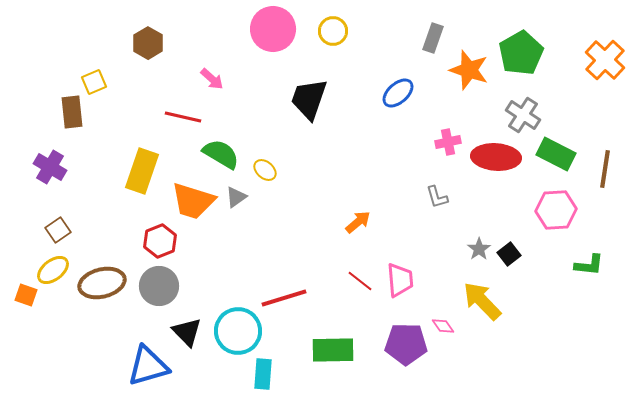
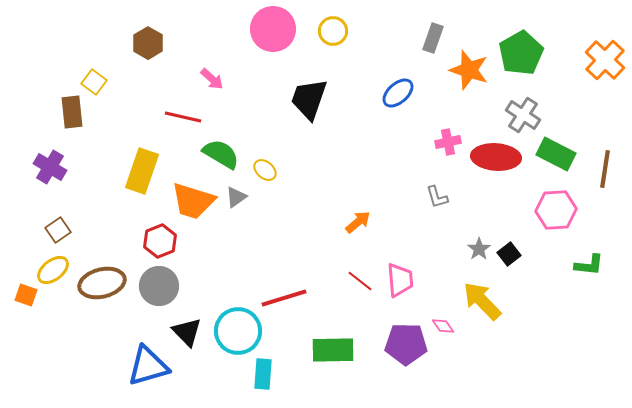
yellow square at (94, 82): rotated 30 degrees counterclockwise
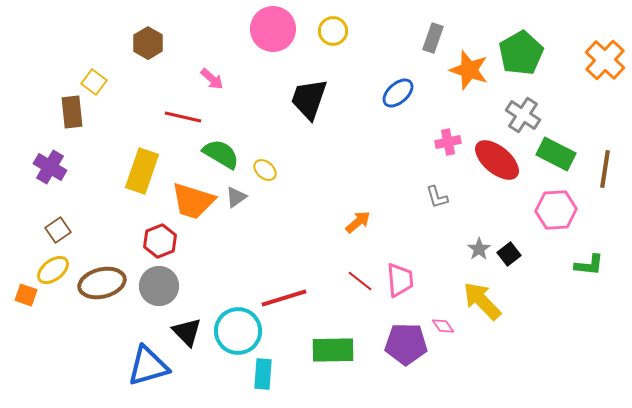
red ellipse at (496, 157): moved 1 px right, 3 px down; rotated 36 degrees clockwise
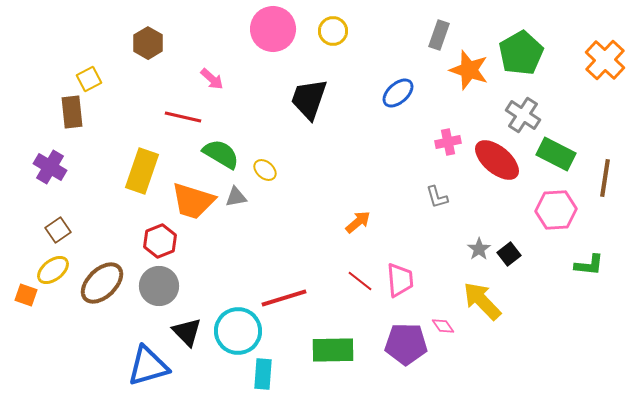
gray rectangle at (433, 38): moved 6 px right, 3 px up
yellow square at (94, 82): moved 5 px left, 3 px up; rotated 25 degrees clockwise
brown line at (605, 169): moved 9 px down
gray triangle at (236, 197): rotated 25 degrees clockwise
brown ellipse at (102, 283): rotated 30 degrees counterclockwise
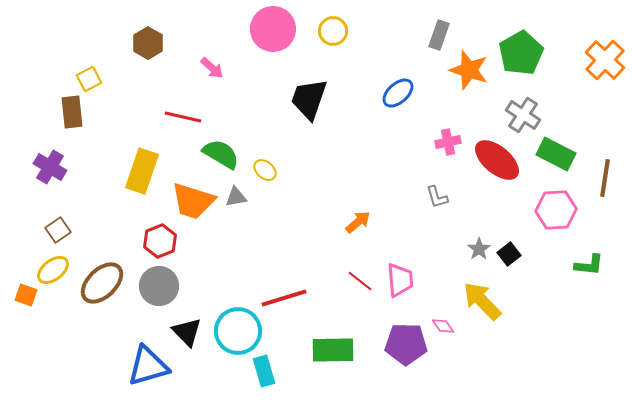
pink arrow at (212, 79): moved 11 px up
cyan rectangle at (263, 374): moved 1 px right, 3 px up; rotated 20 degrees counterclockwise
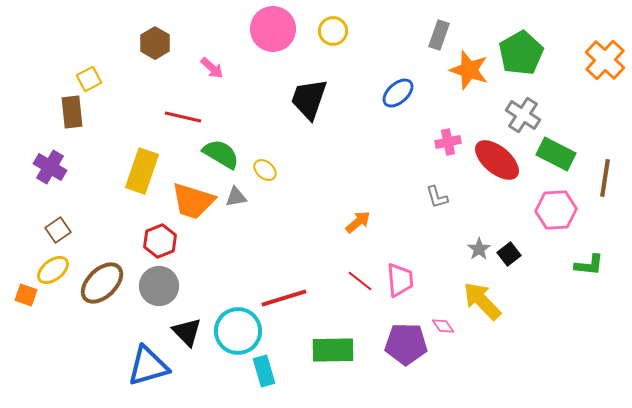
brown hexagon at (148, 43): moved 7 px right
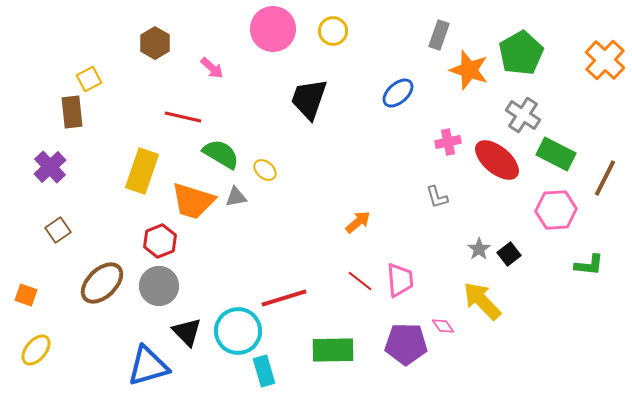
purple cross at (50, 167): rotated 16 degrees clockwise
brown line at (605, 178): rotated 18 degrees clockwise
yellow ellipse at (53, 270): moved 17 px left, 80 px down; rotated 12 degrees counterclockwise
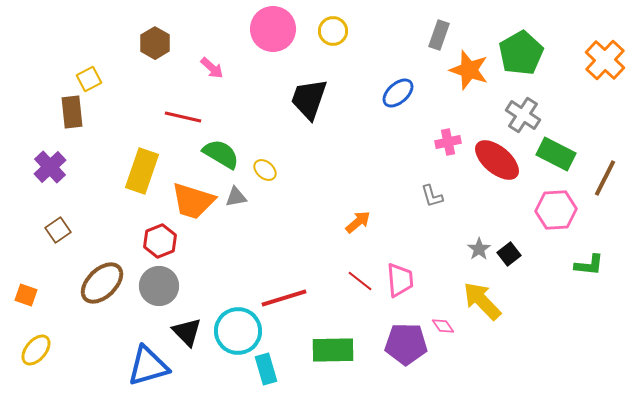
gray L-shape at (437, 197): moved 5 px left, 1 px up
cyan rectangle at (264, 371): moved 2 px right, 2 px up
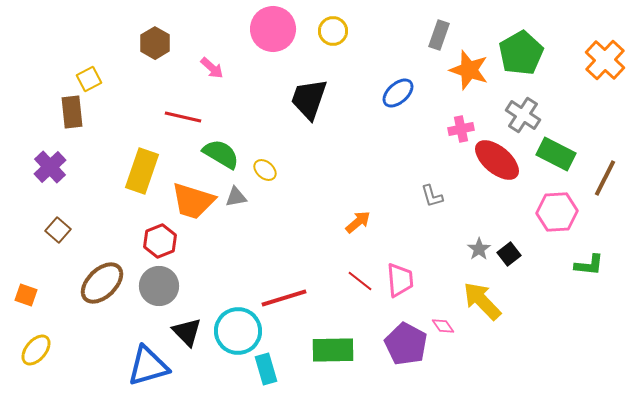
pink cross at (448, 142): moved 13 px right, 13 px up
pink hexagon at (556, 210): moved 1 px right, 2 px down
brown square at (58, 230): rotated 15 degrees counterclockwise
purple pentagon at (406, 344): rotated 27 degrees clockwise
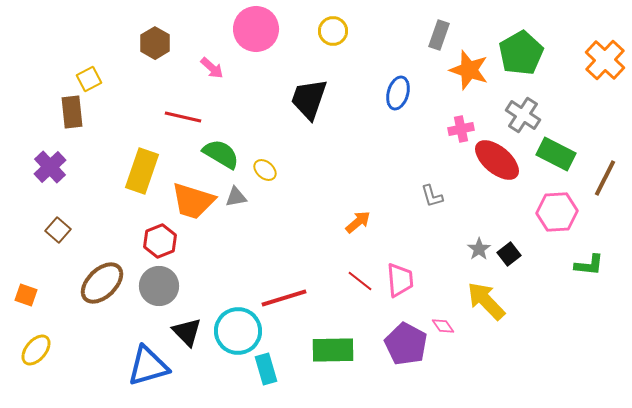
pink circle at (273, 29): moved 17 px left
blue ellipse at (398, 93): rotated 32 degrees counterclockwise
yellow arrow at (482, 301): moved 4 px right
